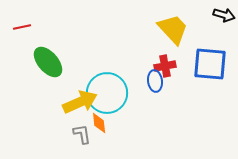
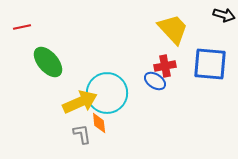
blue ellipse: rotated 50 degrees counterclockwise
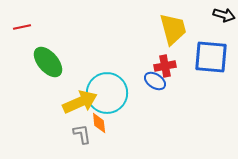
yellow trapezoid: rotated 28 degrees clockwise
blue square: moved 1 px right, 7 px up
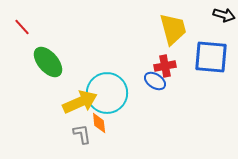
red line: rotated 60 degrees clockwise
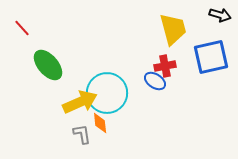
black arrow: moved 4 px left
red line: moved 1 px down
blue square: rotated 18 degrees counterclockwise
green ellipse: moved 3 px down
orange diamond: moved 1 px right
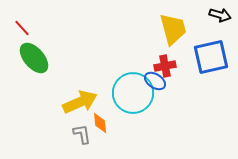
green ellipse: moved 14 px left, 7 px up
cyan circle: moved 26 px right
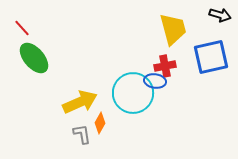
blue ellipse: rotated 25 degrees counterclockwise
orange diamond: rotated 35 degrees clockwise
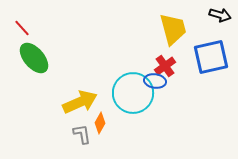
red cross: rotated 25 degrees counterclockwise
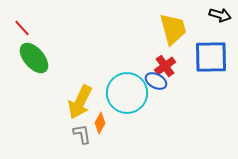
blue square: rotated 12 degrees clockwise
blue ellipse: moved 1 px right; rotated 20 degrees clockwise
cyan circle: moved 6 px left
yellow arrow: rotated 140 degrees clockwise
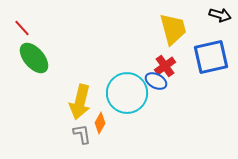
blue square: rotated 12 degrees counterclockwise
yellow arrow: rotated 12 degrees counterclockwise
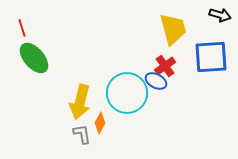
red line: rotated 24 degrees clockwise
blue square: rotated 9 degrees clockwise
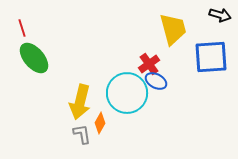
red cross: moved 16 px left, 2 px up
